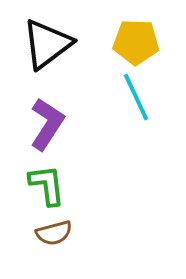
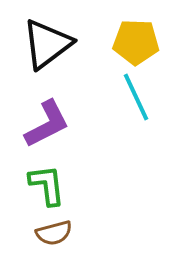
purple L-shape: rotated 30 degrees clockwise
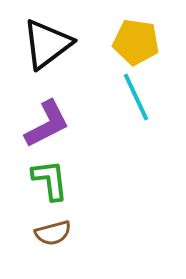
yellow pentagon: rotated 6 degrees clockwise
green L-shape: moved 3 px right, 5 px up
brown semicircle: moved 1 px left
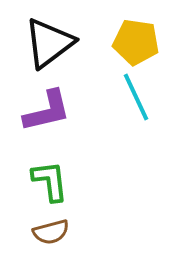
black triangle: moved 2 px right, 1 px up
purple L-shape: moved 13 px up; rotated 14 degrees clockwise
green L-shape: moved 1 px down
brown semicircle: moved 2 px left, 1 px up
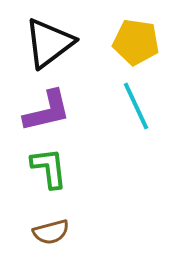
cyan line: moved 9 px down
green L-shape: moved 1 px left, 13 px up
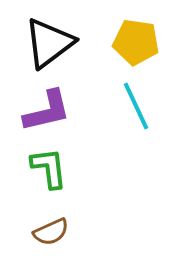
brown semicircle: rotated 9 degrees counterclockwise
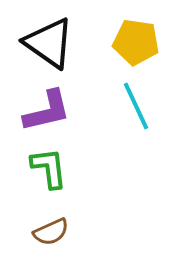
black triangle: rotated 48 degrees counterclockwise
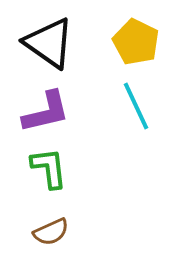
yellow pentagon: rotated 18 degrees clockwise
purple L-shape: moved 1 px left, 1 px down
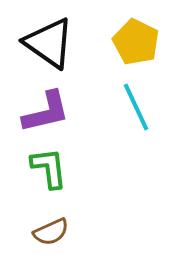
cyan line: moved 1 px down
